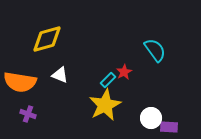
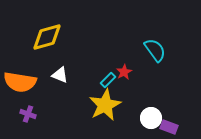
yellow diamond: moved 2 px up
purple rectangle: rotated 18 degrees clockwise
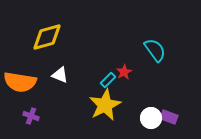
purple cross: moved 3 px right, 2 px down
purple rectangle: moved 10 px up
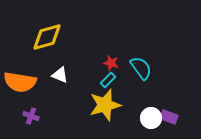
cyan semicircle: moved 14 px left, 18 px down
red star: moved 13 px left, 9 px up; rotated 28 degrees counterclockwise
yellow star: rotated 12 degrees clockwise
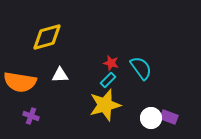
white triangle: rotated 24 degrees counterclockwise
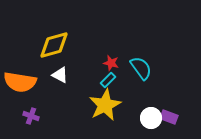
yellow diamond: moved 7 px right, 8 px down
white triangle: rotated 30 degrees clockwise
yellow star: rotated 12 degrees counterclockwise
